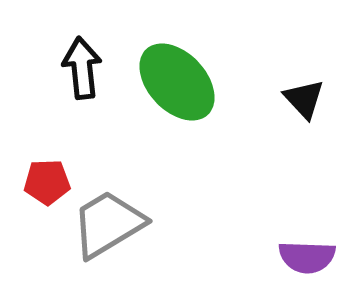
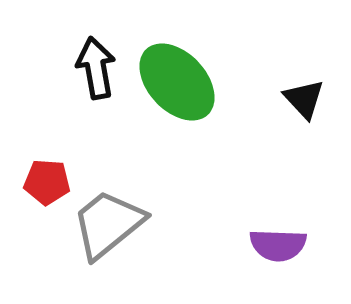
black arrow: moved 14 px right; rotated 4 degrees counterclockwise
red pentagon: rotated 6 degrees clockwise
gray trapezoid: rotated 8 degrees counterclockwise
purple semicircle: moved 29 px left, 12 px up
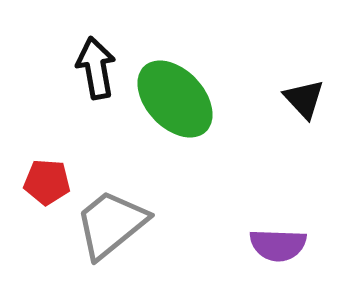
green ellipse: moved 2 px left, 17 px down
gray trapezoid: moved 3 px right
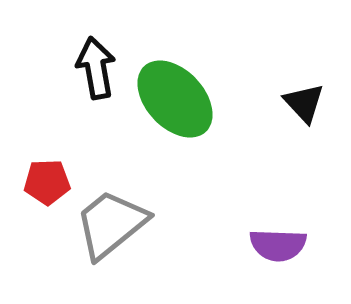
black triangle: moved 4 px down
red pentagon: rotated 6 degrees counterclockwise
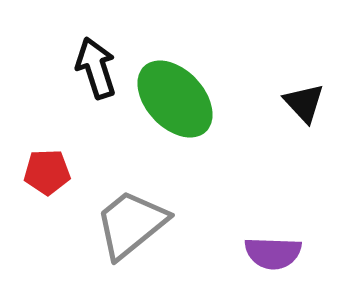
black arrow: rotated 8 degrees counterclockwise
red pentagon: moved 10 px up
gray trapezoid: moved 20 px right
purple semicircle: moved 5 px left, 8 px down
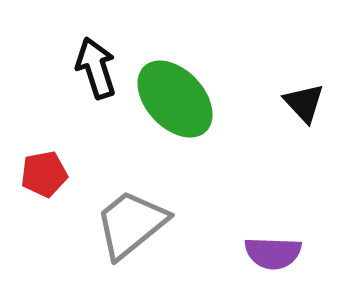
red pentagon: moved 3 px left, 2 px down; rotated 9 degrees counterclockwise
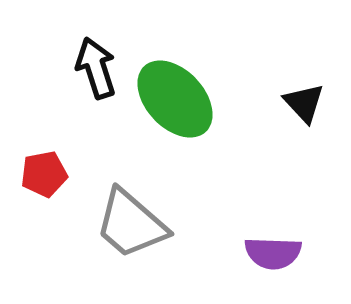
gray trapezoid: rotated 100 degrees counterclockwise
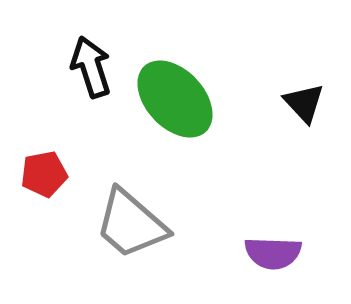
black arrow: moved 5 px left, 1 px up
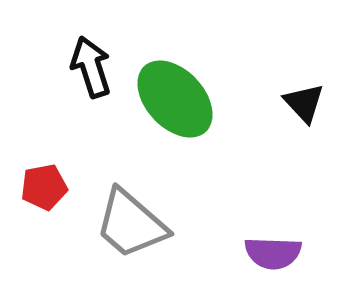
red pentagon: moved 13 px down
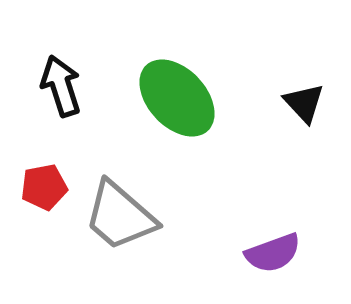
black arrow: moved 30 px left, 19 px down
green ellipse: moved 2 px right, 1 px up
gray trapezoid: moved 11 px left, 8 px up
purple semicircle: rotated 22 degrees counterclockwise
